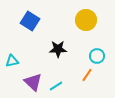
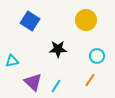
orange line: moved 3 px right, 5 px down
cyan line: rotated 24 degrees counterclockwise
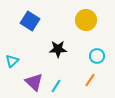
cyan triangle: rotated 32 degrees counterclockwise
purple triangle: moved 1 px right
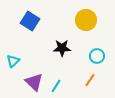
black star: moved 4 px right, 1 px up
cyan triangle: moved 1 px right
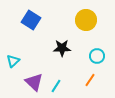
blue square: moved 1 px right, 1 px up
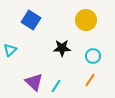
cyan circle: moved 4 px left
cyan triangle: moved 3 px left, 11 px up
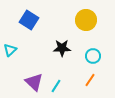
blue square: moved 2 px left
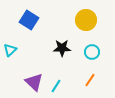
cyan circle: moved 1 px left, 4 px up
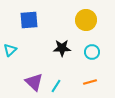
blue square: rotated 36 degrees counterclockwise
orange line: moved 2 px down; rotated 40 degrees clockwise
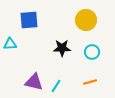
cyan triangle: moved 6 px up; rotated 40 degrees clockwise
purple triangle: rotated 30 degrees counterclockwise
